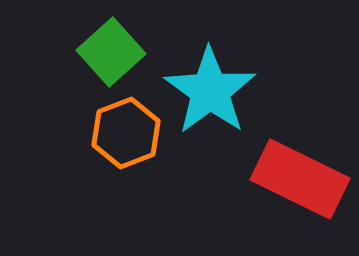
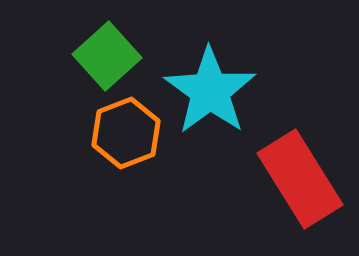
green square: moved 4 px left, 4 px down
red rectangle: rotated 32 degrees clockwise
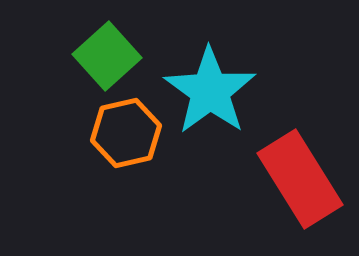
orange hexagon: rotated 8 degrees clockwise
